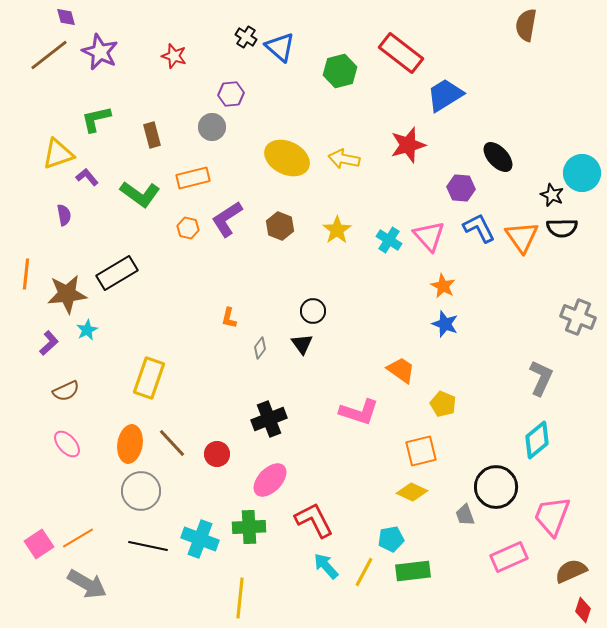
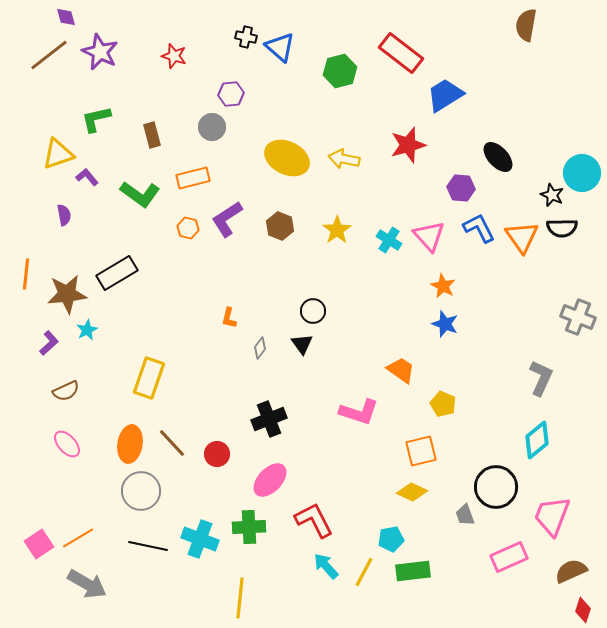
black cross at (246, 37): rotated 20 degrees counterclockwise
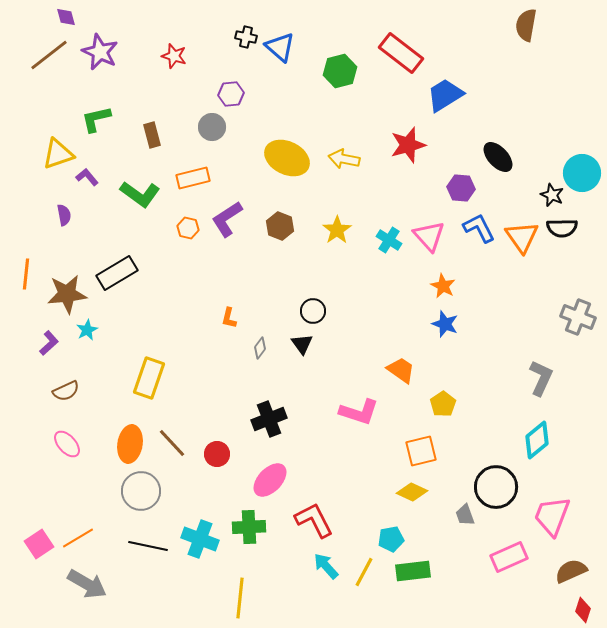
yellow pentagon at (443, 404): rotated 15 degrees clockwise
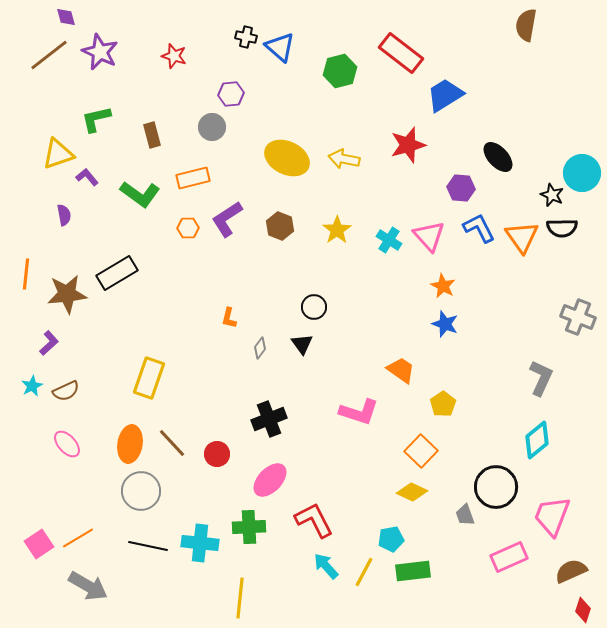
orange hexagon at (188, 228): rotated 15 degrees counterclockwise
black circle at (313, 311): moved 1 px right, 4 px up
cyan star at (87, 330): moved 55 px left, 56 px down
orange square at (421, 451): rotated 32 degrees counterclockwise
cyan cross at (200, 539): moved 4 px down; rotated 15 degrees counterclockwise
gray arrow at (87, 584): moved 1 px right, 2 px down
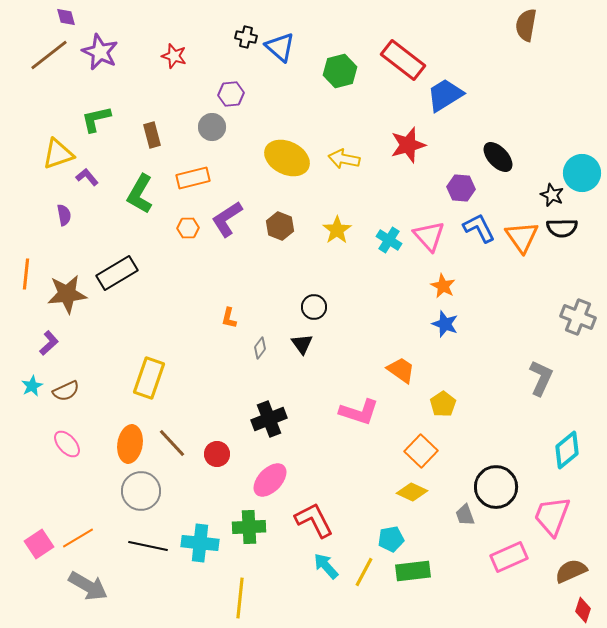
red rectangle at (401, 53): moved 2 px right, 7 px down
green L-shape at (140, 194): rotated 84 degrees clockwise
cyan diamond at (537, 440): moved 30 px right, 10 px down
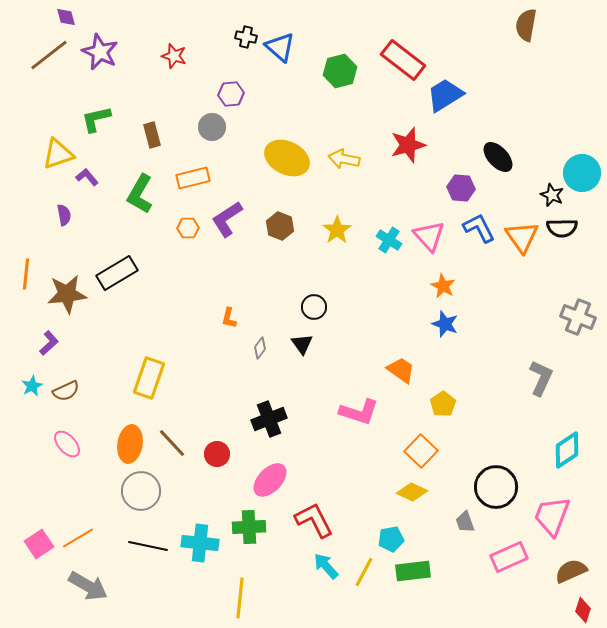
cyan diamond at (567, 450): rotated 6 degrees clockwise
gray trapezoid at (465, 515): moved 7 px down
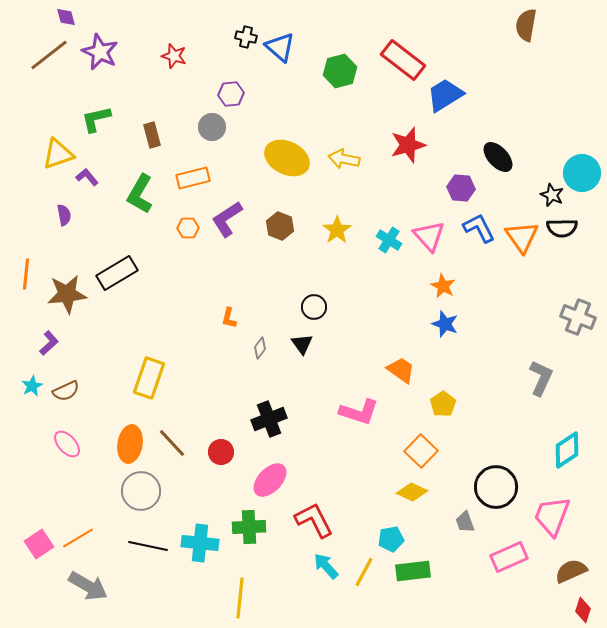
red circle at (217, 454): moved 4 px right, 2 px up
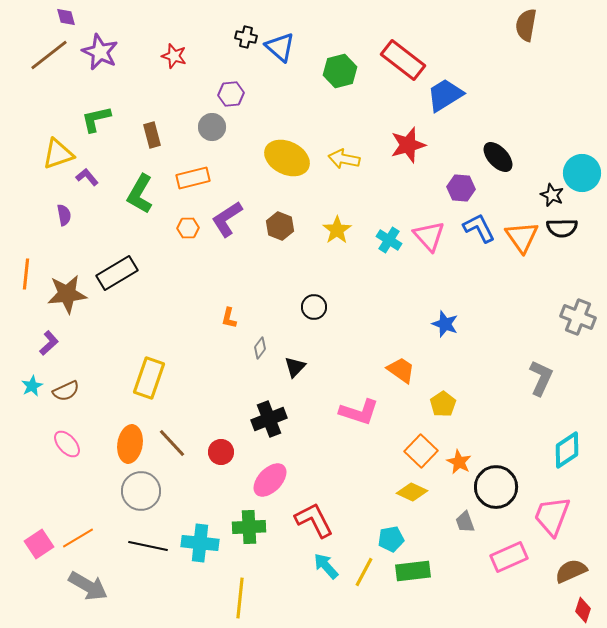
orange star at (443, 286): moved 16 px right, 176 px down
black triangle at (302, 344): moved 7 px left, 23 px down; rotated 20 degrees clockwise
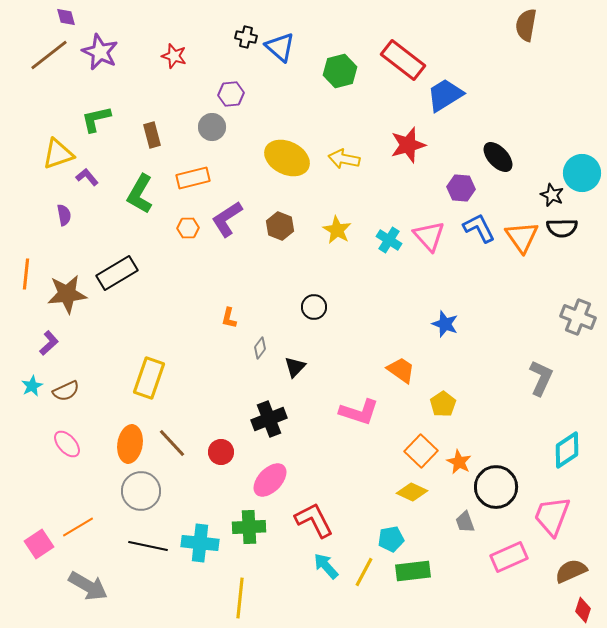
yellow star at (337, 230): rotated 8 degrees counterclockwise
orange line at (78, 538): moved 11 px up
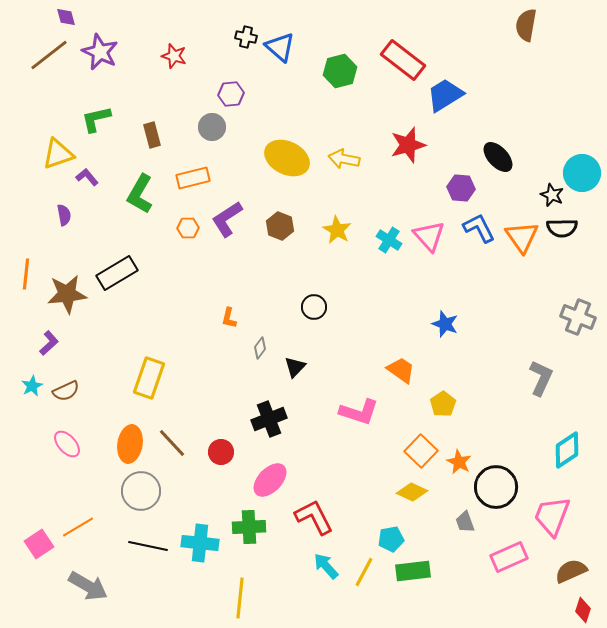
red L-shape at (314, 520): moved 3 px up
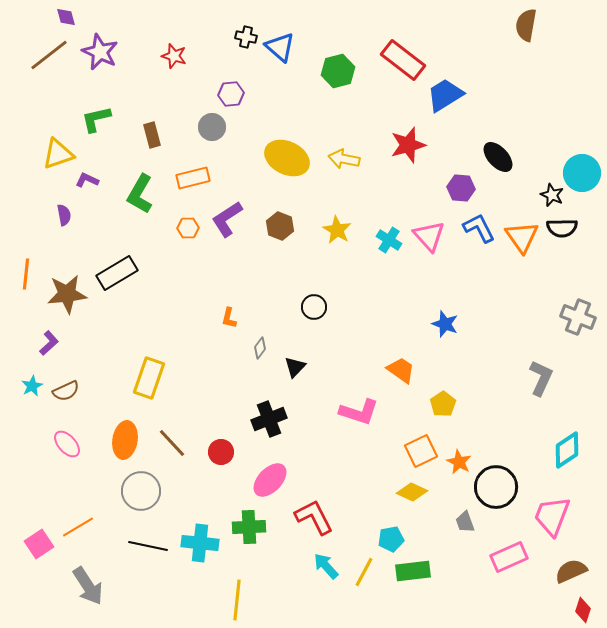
green hexagon at (340, 71): moved 2 px left
purple L-shape at (87, 177): moved 3 px down; rotated 25 degrees counterclockwise
orange ellipse at (130, 444): moved 5 px left, 4 px up
orange square at (421, 451): rotated 20 degrees clockwise
gray arrow at (88, 586): rotated 27 degrees clockwise
yellow line at (240, 598): moved 3 px left, 2 px down
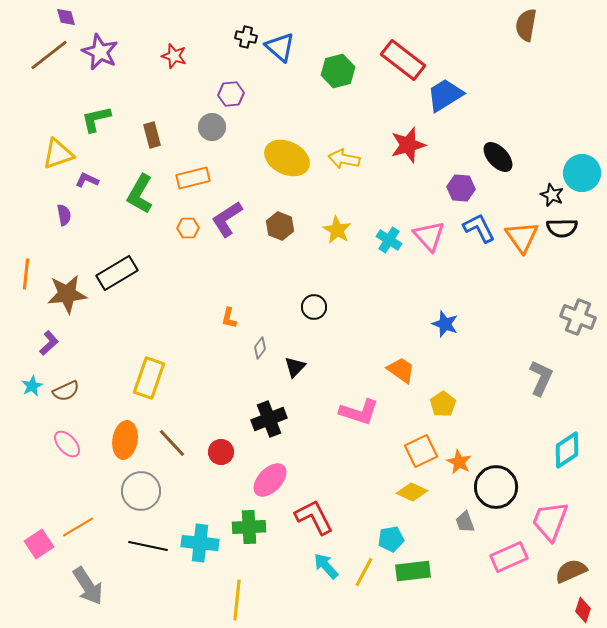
pink trapezoid at (552, 516): moved 2 px left, 5 px down
